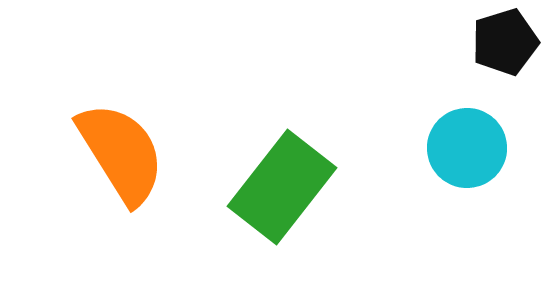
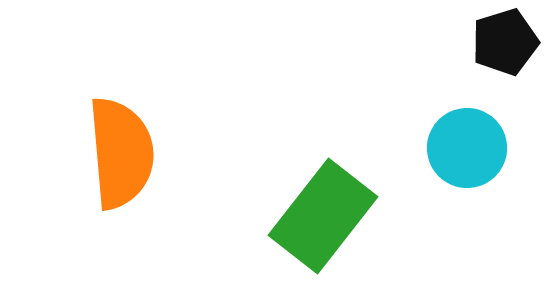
orange semicircle: rotated 27 degrees clockwise
green rectangle: moved 41 px right, 29 px down
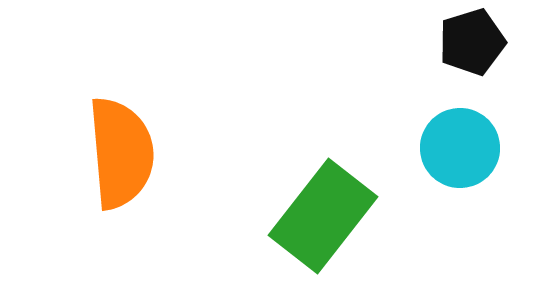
black pentagon: moved 33 px left
cyan circle: moved 7 px left
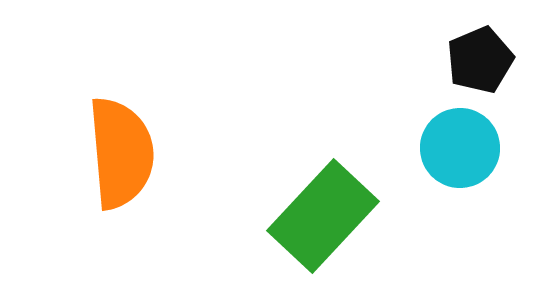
black pentagon: moved 8 px right, 18 px down; rotated 6 degrees counterclockwise
green rectangle: rotated 5 degrees clockwise
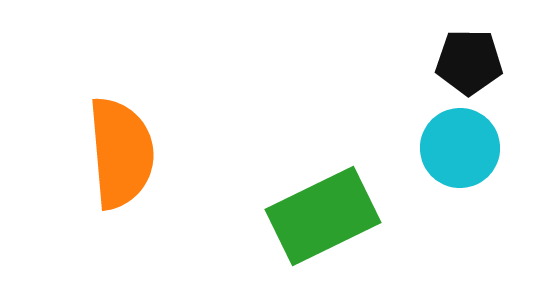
black pentagon: moved 11 px left, 2 px down; rotated 24 degrees clockwise
green rectangle: rotated 21 degrees clockwise
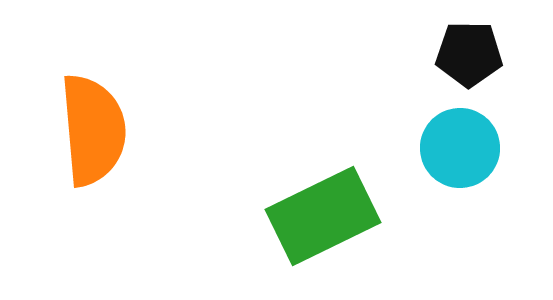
black pentagon: moved 8 px up
orange semicircle: moved 28 px left, 23 px up
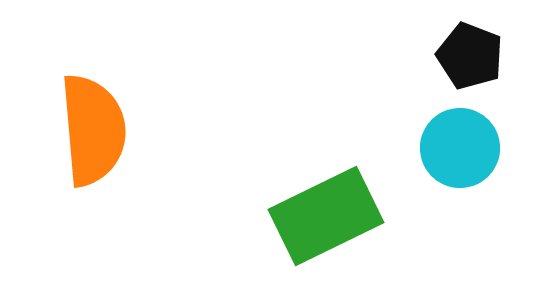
black pentagon: moved 1 px right, 2 px down; rotated 20 degrees clockwise
green rectangle: moved 3 px right
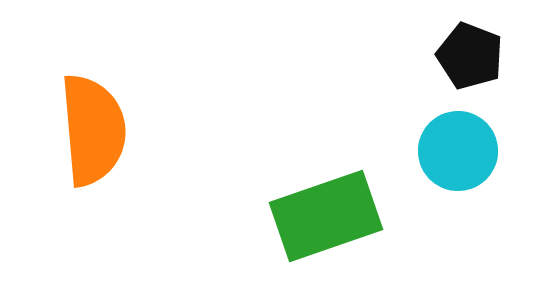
cyan circle: moved 2 px left, 3 px down
green rectangle: rotated 7 degrees clockwise
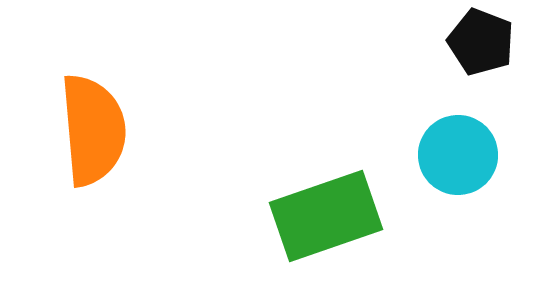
black pentagon: moved 11 px right, 14 px up
cyan circle: moved 4 px down
